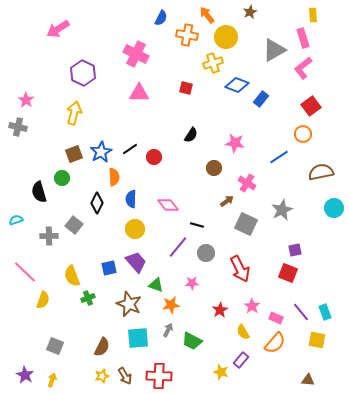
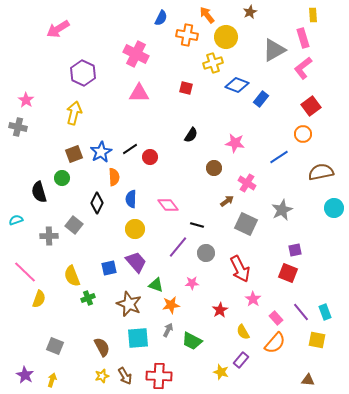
red circle at (154, 157): moved 4 px left
yellow semicircle at (43, 300): moved 4 px left, 1 px up
pink star at (252, 306): moved 1 px right, 7 px up
pink rectangle at (276, 318): rotated 24 degrees clockwise
brown semicircle at (102, 347): rotated 54 degrees counterclockwise
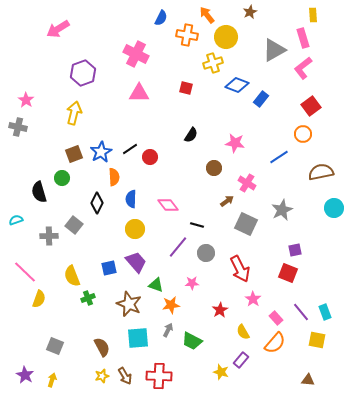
purple hexagon at (83, 73): rotated 15 degrees clockwise
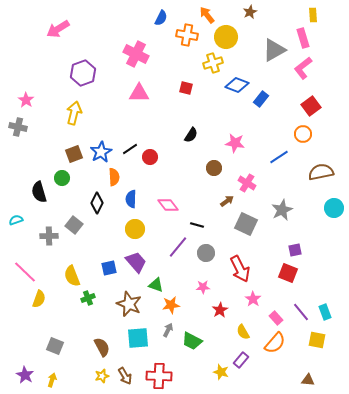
pink star at (192, 283): moved 11 px right, 4 px down
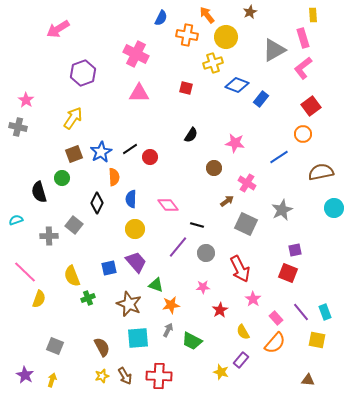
yellow arrow at (74, 113): moved 1 px left, 5 px down; rotated 20 degrees clockwise
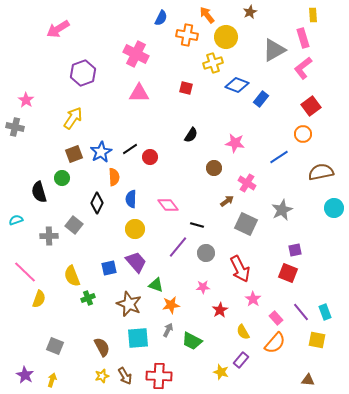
gray cross at (18, 127): moved 3 px left
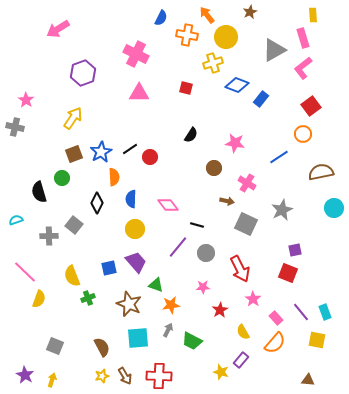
brown arrow at (227, 201): rotated 48 degrees clockwise
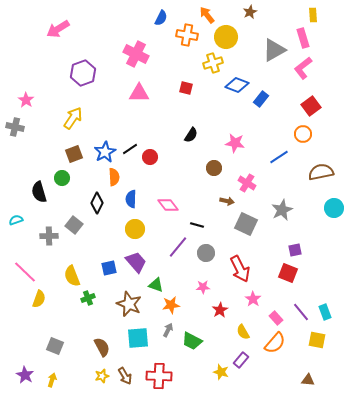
blue star at (101, 152): moved 4 px right
